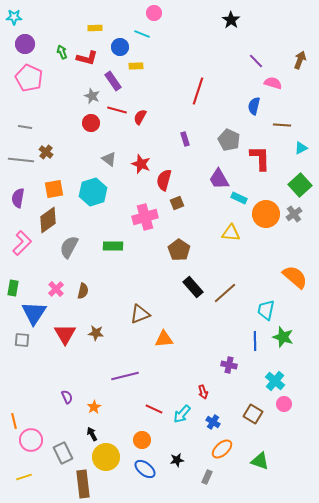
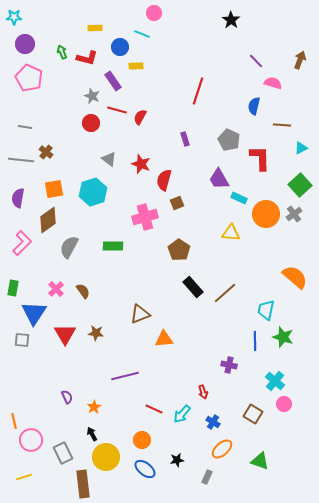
brown semicircle at (83, 291): rotated 49 degrees counterclockwise
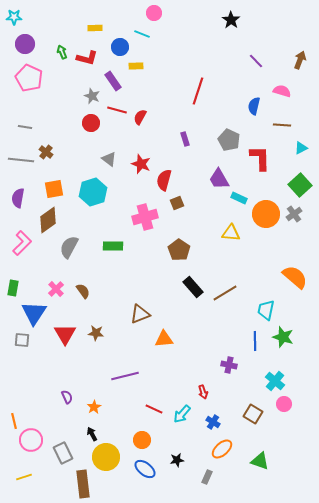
pink semicircle at (273, 83): moved 9 px right, 8 px down
brown line at (225, 293): rotated 10 degrees clockwise
